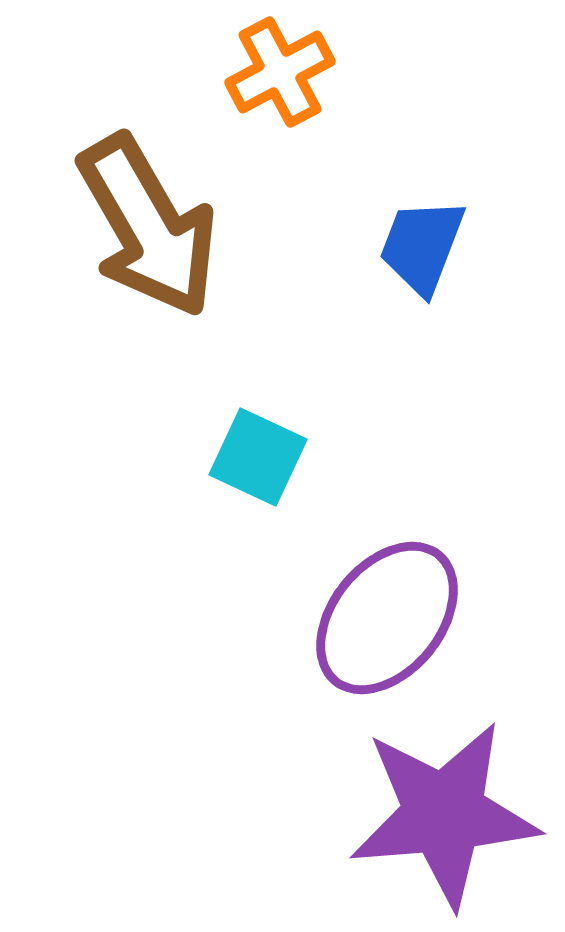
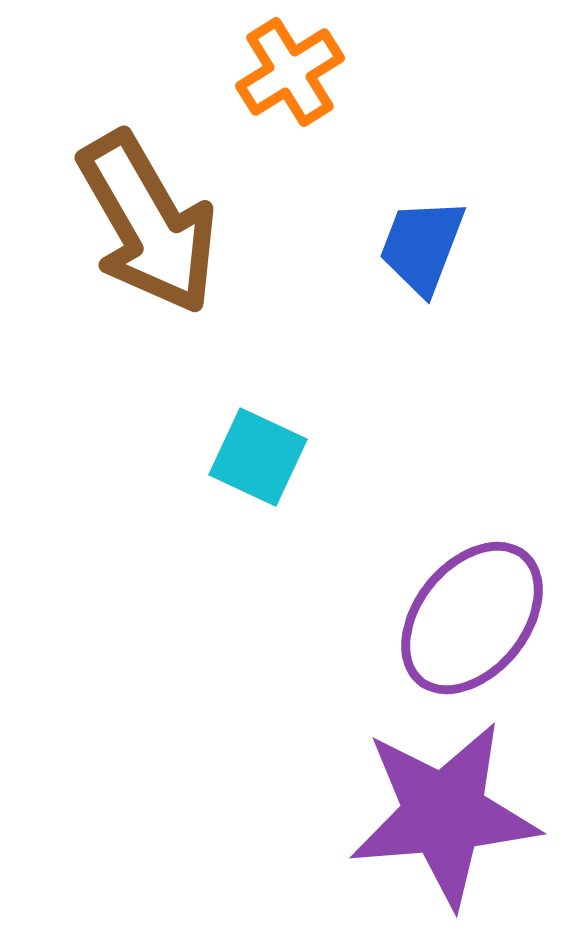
orange cross: moved 10 px right; rotated 4 degrees counterclockwise
brown arrow: moved 3 px up
purple ellipse: moved 85 px right
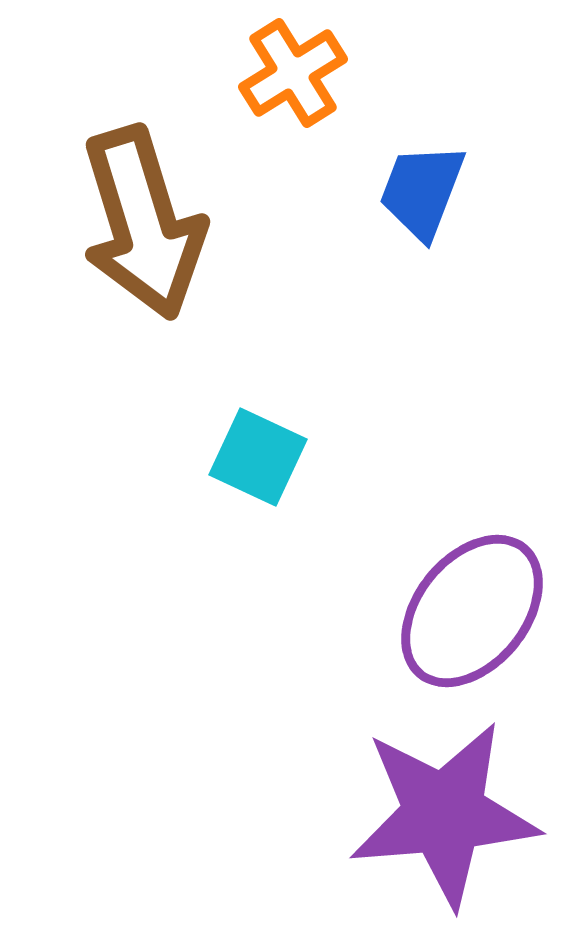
orange cross: moved 3 px right, 1 px down
brown arrow: moved 5 px left; rotated 13 degrees clockwise
blue trapezoid: moved 55 px up
purple ellipse: moved 7 px up
